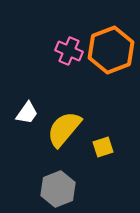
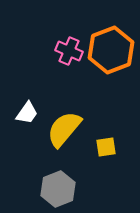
yellow square: moved 3 px right; rotated 10 degrees clockwise
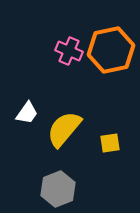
orange hexagon: rotated 9 degrees clockwise
yellow square: moved 4 px right, 4 px up
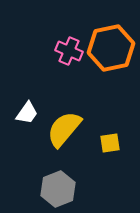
orange hexagon: moved 2 px up
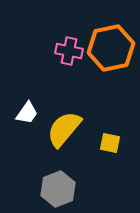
pink cross: rotated 12 degrees counterclockwise
yellow square: rotated 20 degrees clockwise
